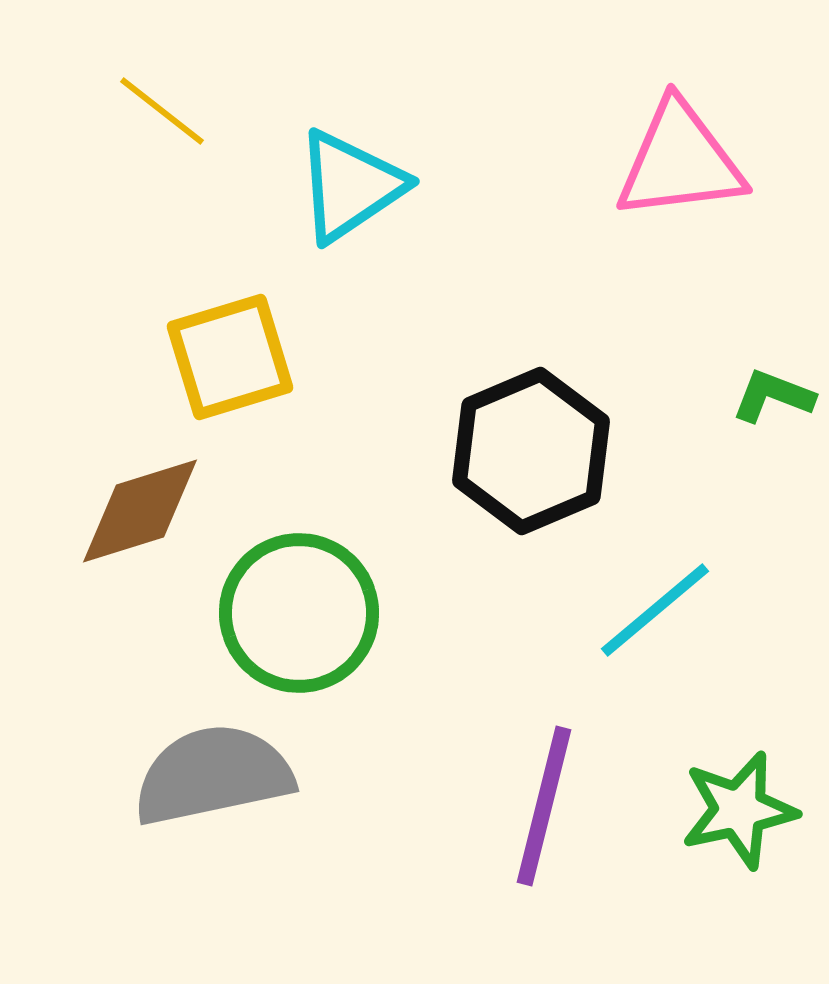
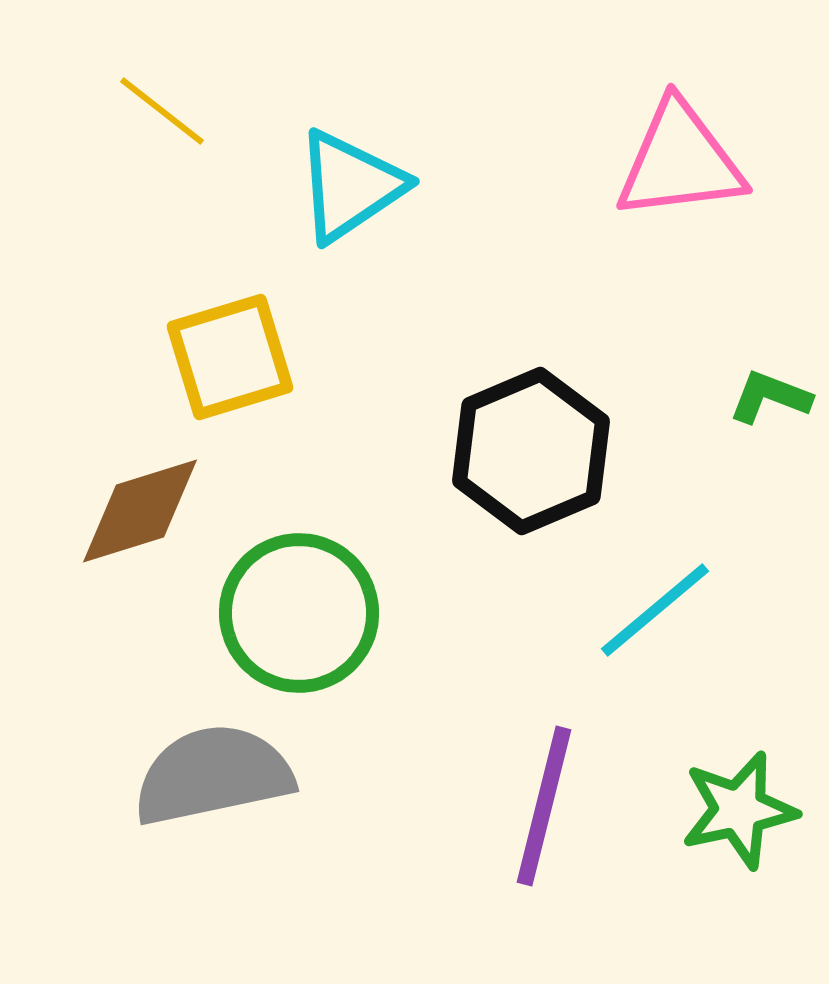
green L-shape: moved 3 px left, 1 px down
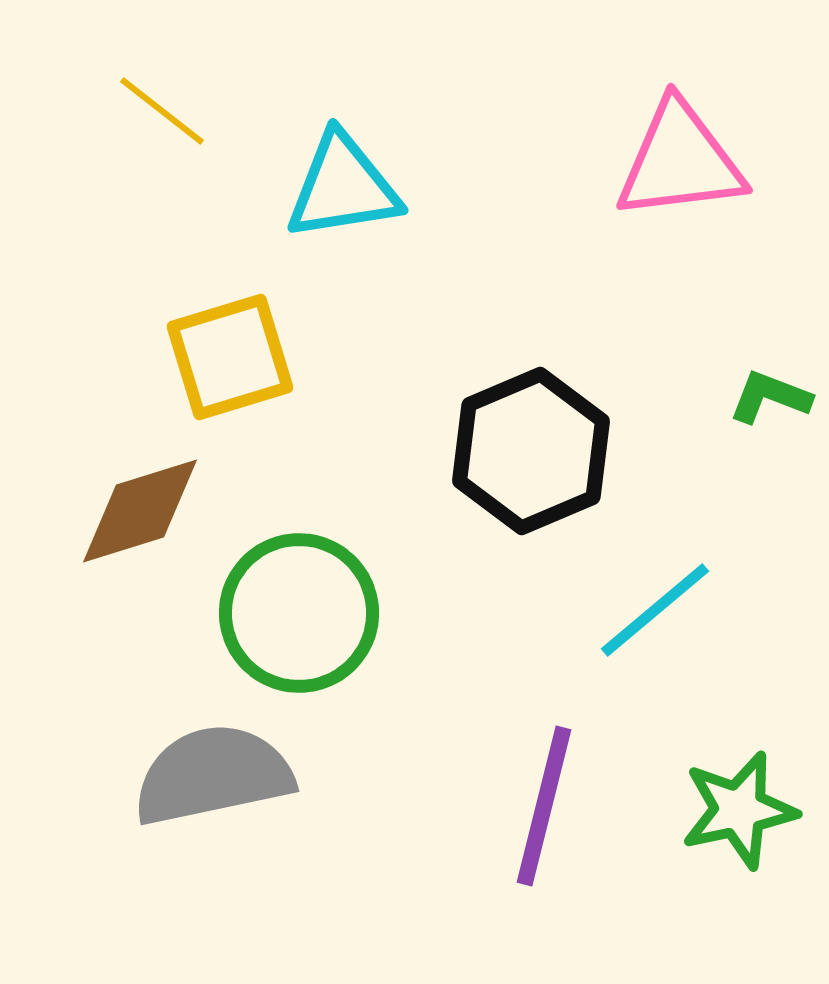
cyan triangle: moved 7 px left, 1 px down; rotated 25 degrees clockwise
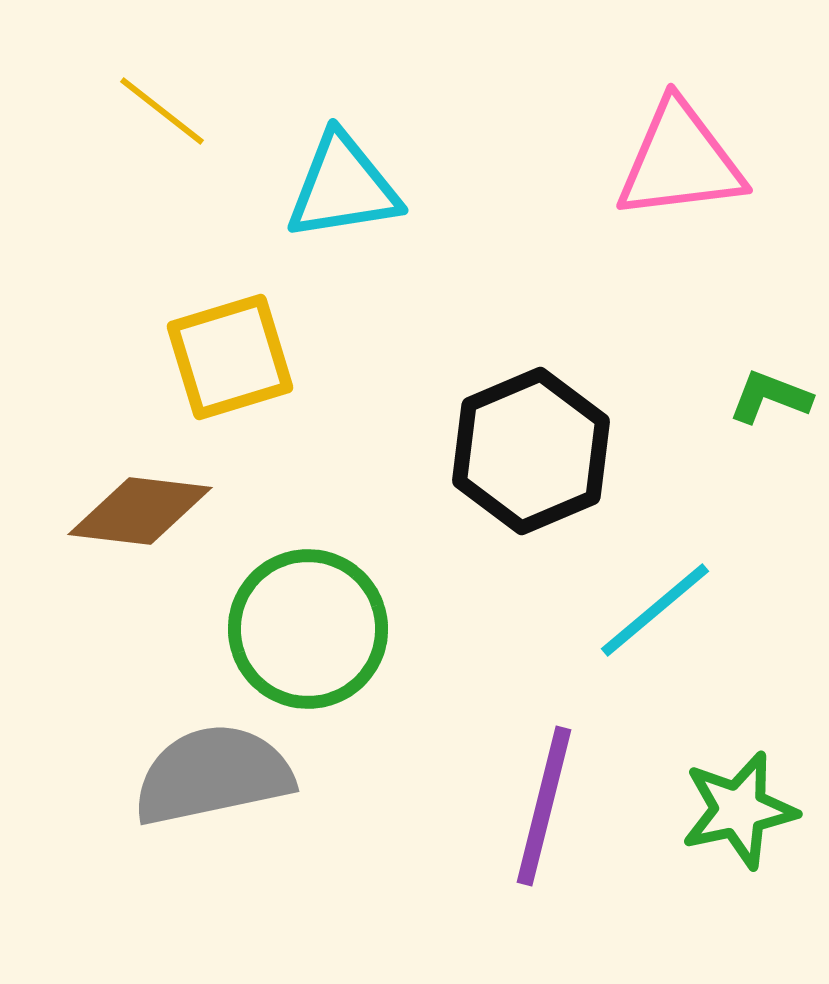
brown diamond: rotated 24 degrees clockwise
green circle: moved 9 px right, 16 px down
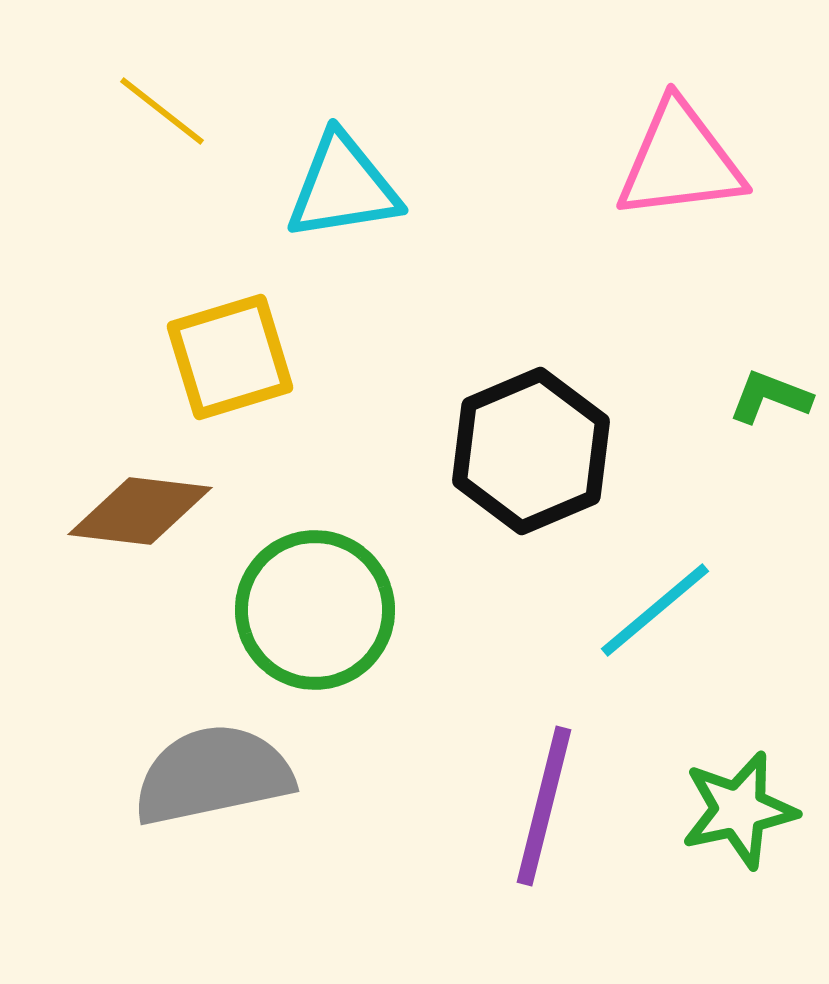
green circle: moved 7 px right, 19 px up
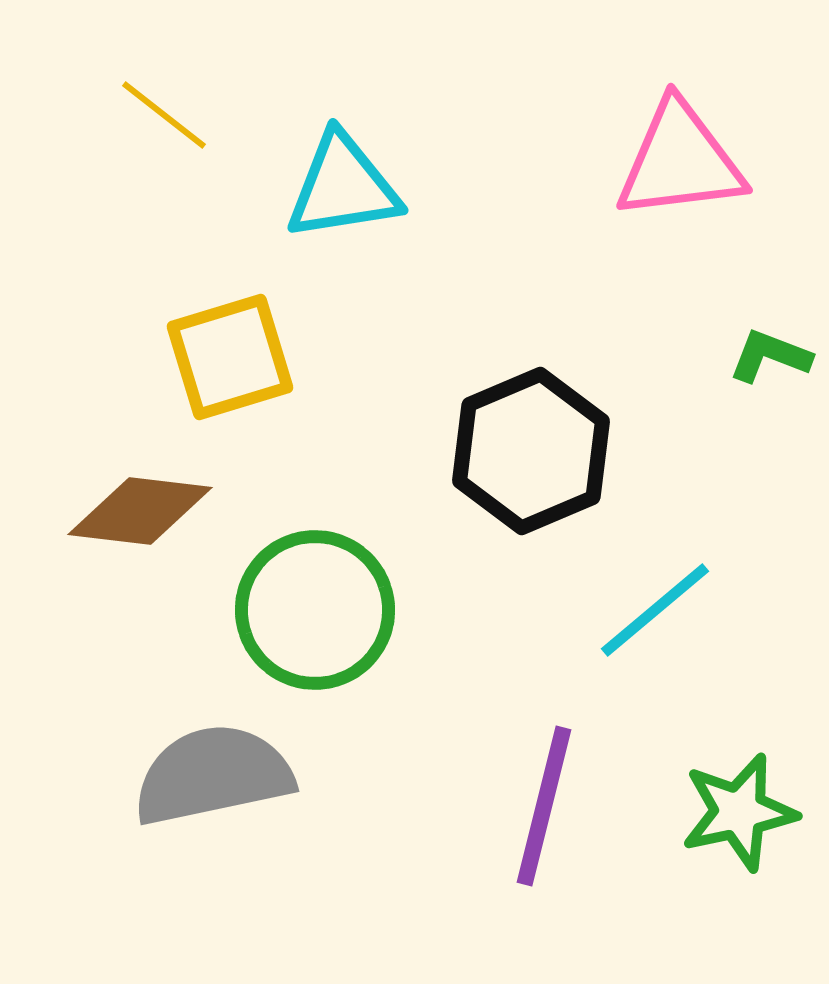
yellow line: moved 2 px right, 4 px down
green L-shape: moved 41 px up
green star: moved 2 px down
